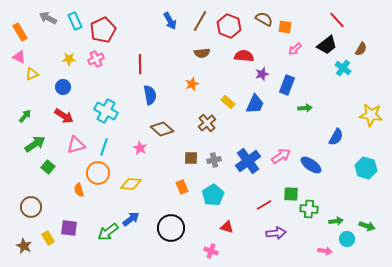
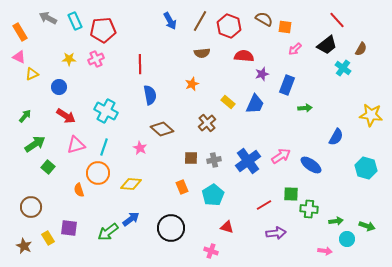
red pentagon at (103, 30): rotated 20 degrees clockwise
blue circle at (63, 87): moved 4 px left
red arrow at (64, 116): moved 2 px right
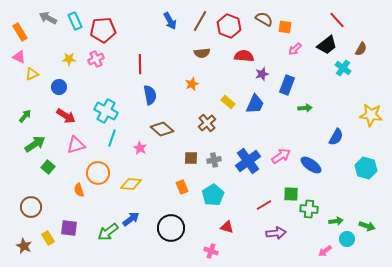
cyan line at (104, 147): moved 8 px right, 9 px up
pink arrow at (325, 251): rotated 136 degrees clockwise
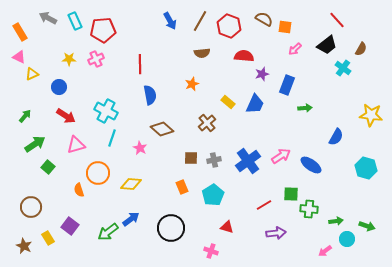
purple square at (69, 228): moved 1 px right, 2 px up; rotated 30 degrees clockwise
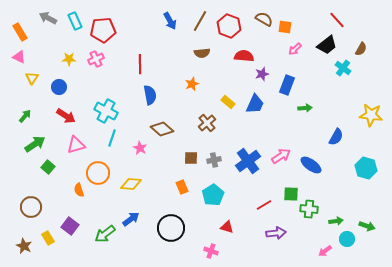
yellow triangle at (32, 74): moved 4 px down; rotated 32 degrees counterclockwise
green arrow at (108, 232): moved 3 px left, 2 px down
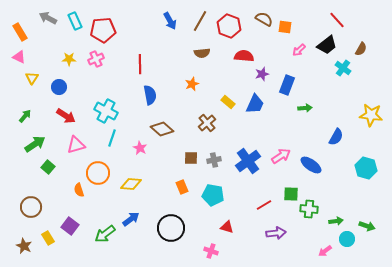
pink arrow at (295, 49): moved 4 px right, 1 px down
cyan pentagon at (213, 195): rotated 30 degrees counterclockwise
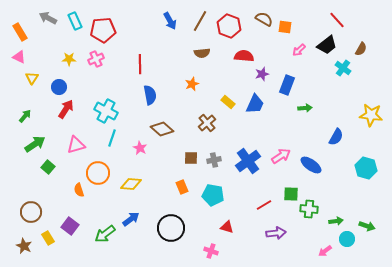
red arrow at (66, 116): moved 7 px up; rotated 90 degrees counterclockwise
brown circle at (31, 207): moved 5 px down
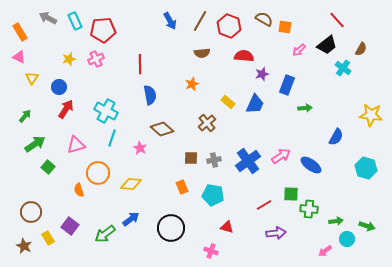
yellow star at (69, 59): rotated 16 degrees counterclockwise
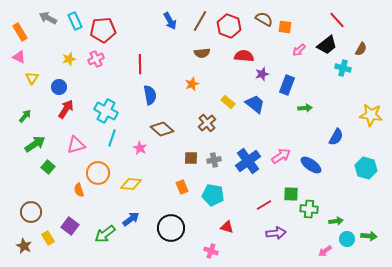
cyan cross at (343, 68): rotated 21 degrees counterclockwise
blue trapezoid at (255, 104): rotated 75 degrees counterclockwise
green arrow at (367, 226): moved 2 px right, 10 px down; rotated 14 degrees counterclockwise
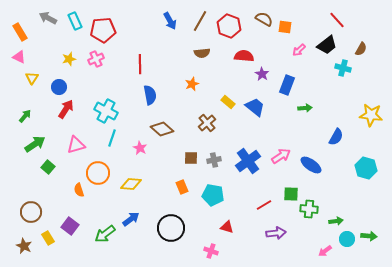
purple star at (262, 74): rotated 24 degrees counterclockwise
blue trapezoid at (255, 104): moved 3 px down
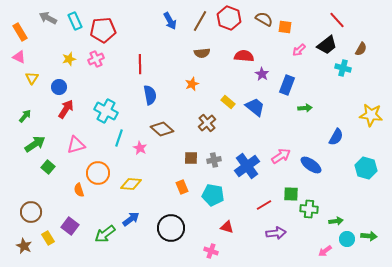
red hexagon at (229, 26): moved 8 px up
cyan line at (112, 138): moved 7 px right
blue cross at (248, 161): moved 1 px left, 5 px down
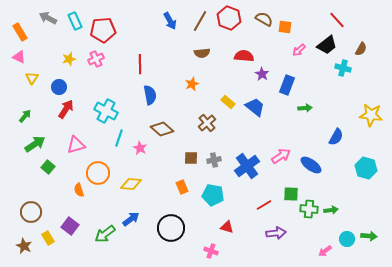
green arrow at (336, 221): moved 5 px left, 11 px up
